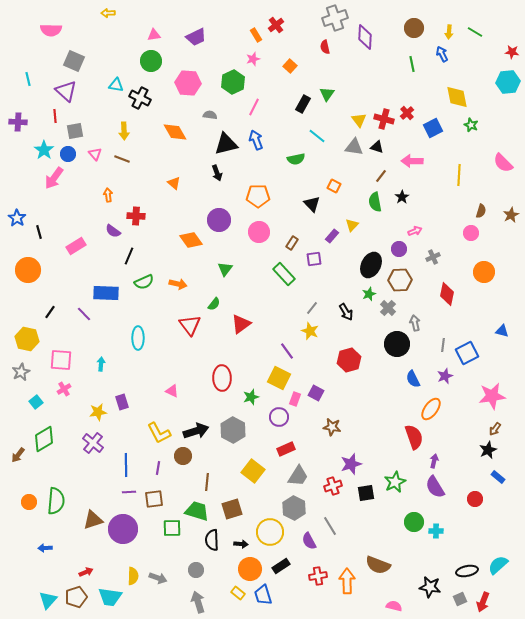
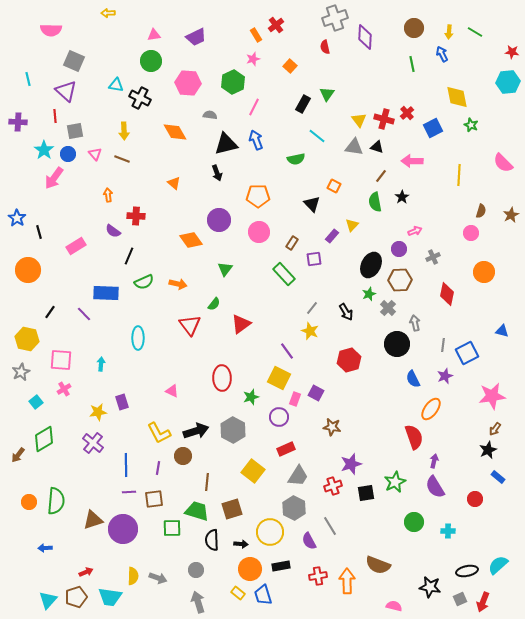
cyan cross at (436, 531): moved 12 px right
black rectangle at (281, 566): rotated 24 degrees clockwise
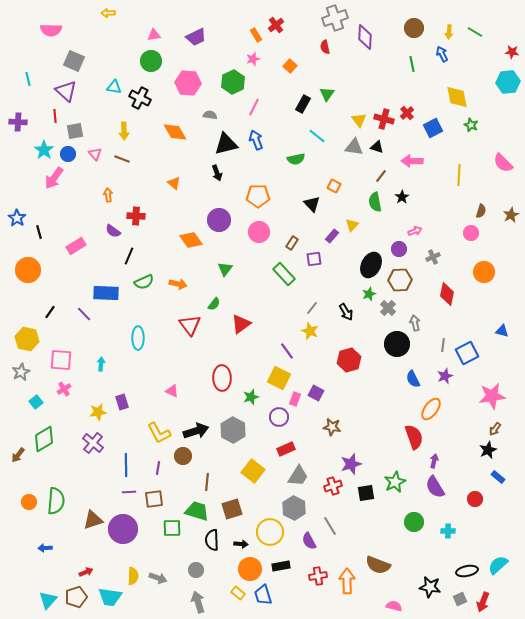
cyan triangle at (116, 85): moved 2 px left, 2 px down
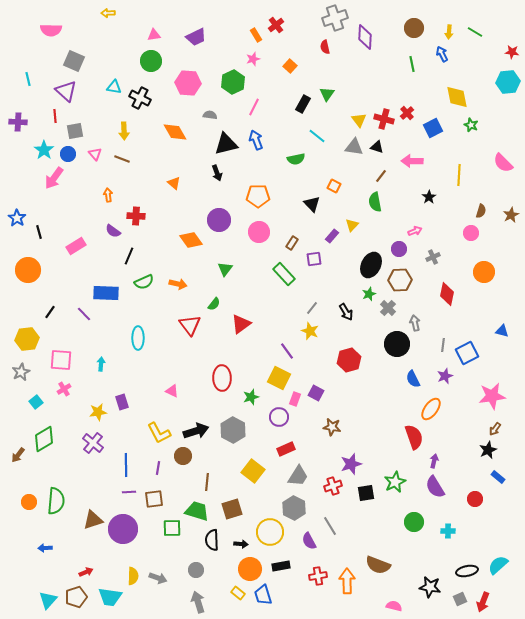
black star at (402, 197): moved 27 px right
yellow hexagon at (27, 339): rotated 20 degrees counterclockwise
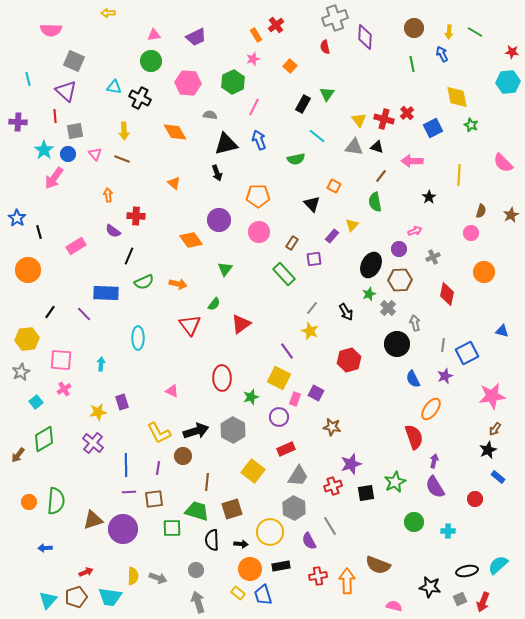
blue arrow at (256, 140): moved 3 px right
